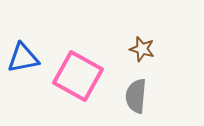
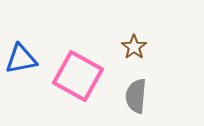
brown star: moved 8 px left, 2 px up; rotated 20 degrees clockwise
blue triangle: moved 2 px left, 1 px down
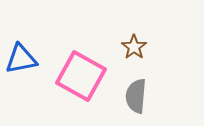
pink square: moved 3 px right
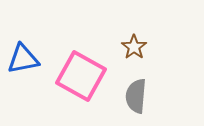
blue triangle: moved 2 px right
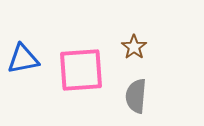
pink square: moved 6 px up; rotated 33 degrees counterclockwise
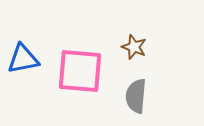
brown star: rotated 15 degrees counterclockwise
pink square: moved 1 px left, 1 px down; rotated 9 degrees clockwise
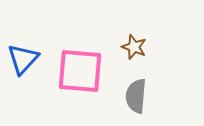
blue triangle: rotated 36 degrees counterclockwise
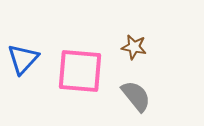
brown star: rotated 10 degrees counterclockwise
gray semicircle: rotated 136 degrees clockwise
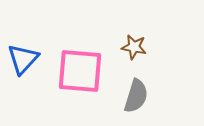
gray semicircle: rotated 56 degrees clockwise
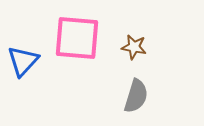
blue triangle: moved 2 px down
pink square: moved 3 px left, 33 px up
